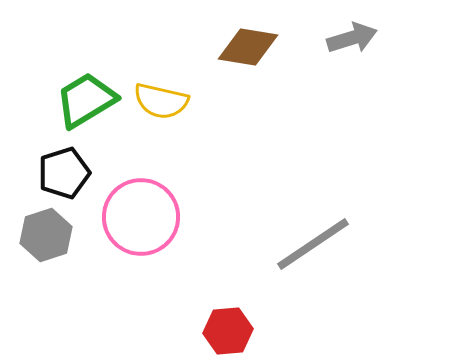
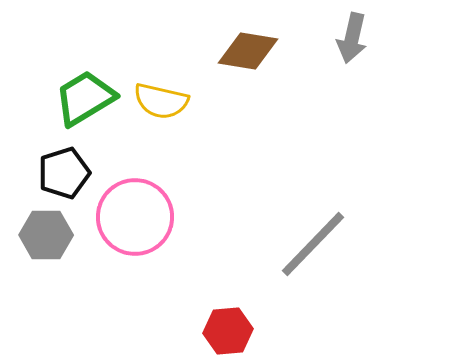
gray arrow: rotated 120 degrees clockwise
brown diamond: moved 4 px down
green trapezoid: moved 1 px left, 2 px up
pink circle: moved 6 px left
gray hexagon: rotated 18 degrees clockwise
gray line: rotated 12 degrees counterclockwise
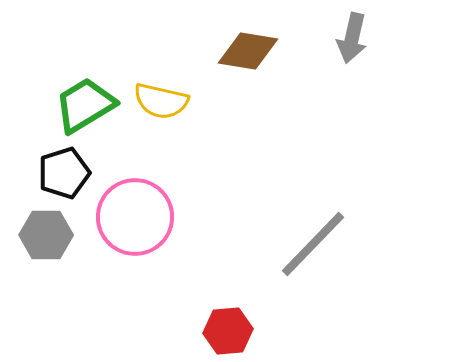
green trapezoid: moved 7 px down
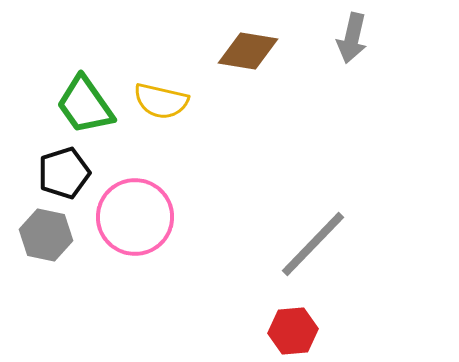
green trapezoid: rotated 94 degrees counterclockwise
gray hexagon: rotated 12 degrees clockwise
red hexagon: moved 65 px right
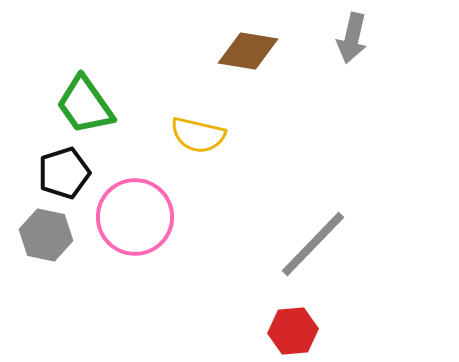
yellow semicircle: moved 37 px right, 34 px down
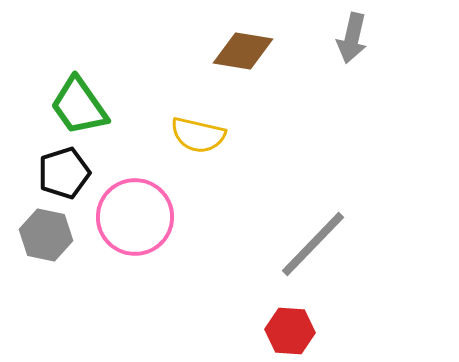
brown diamond: moved 5 px left
green trapezoid: moved 6 px left, 1 px down
red hexagon: moved 3 px left; rotated 9 degrees clockwise
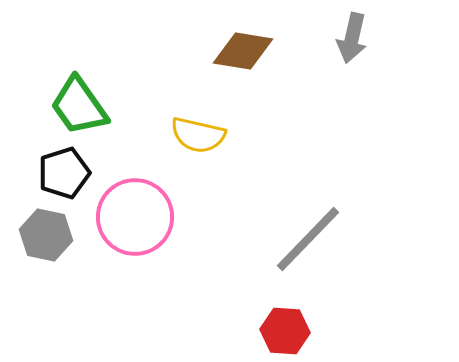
gray line: moved 5 px left, 5 px up
red hexagon: moved 5 px left
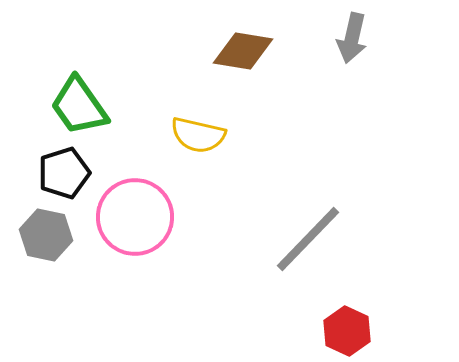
red hexagon: moved 62 px right; rotated 21 degrees clockwise
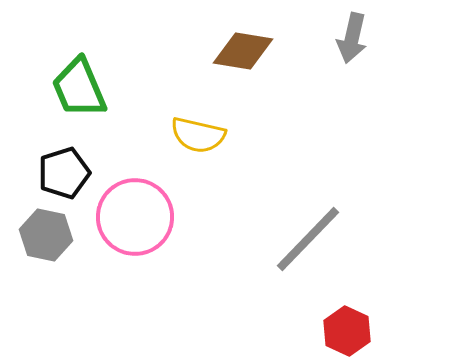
green trapezoid: moved 18 px up; rotated 12 degrees clockwise
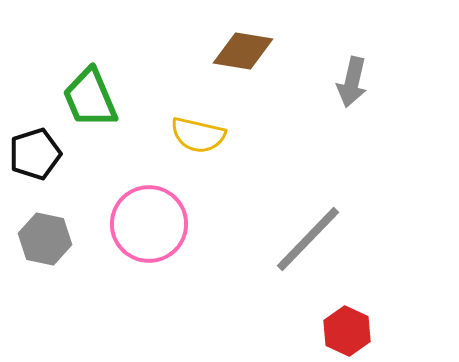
gray arrow: moved 44 px down
green trapezoid: moved 11 px right, 10 px down
black pentagon: moved 29 px left, 19 px up
pink circle: moved 14 px right, 7 px down
gray hexagon: moved 1 px left, 4 px down
